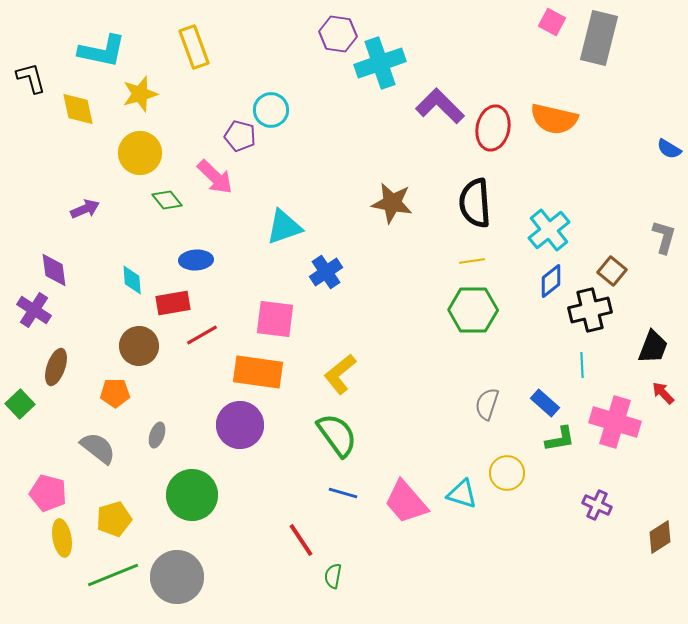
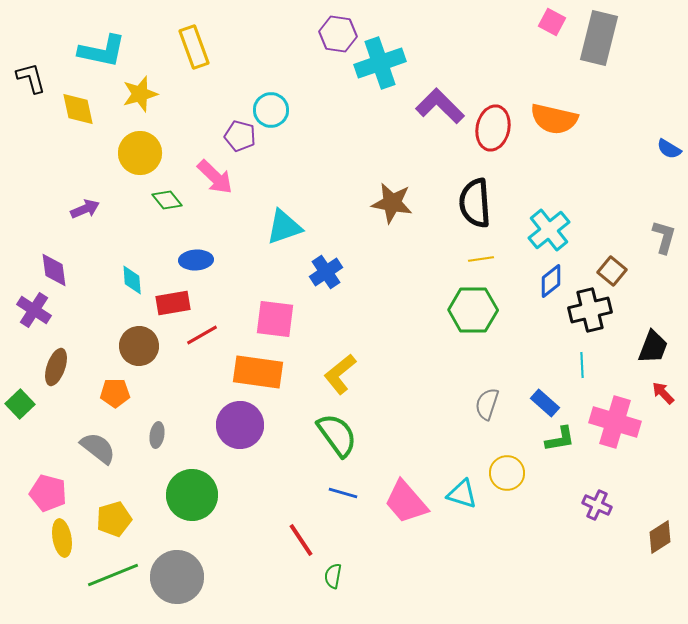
yellow line at (472, 261): moved 9 px right, 2 px up
gray ellipse at (157, 435): rotated 10 degrees counterclockwise
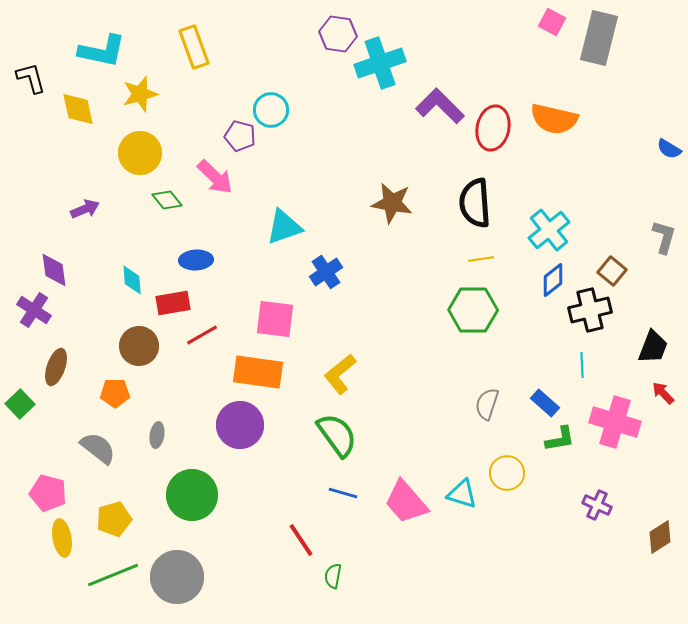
blue diamond at (551, 281): moved 2 px right, 1 px up
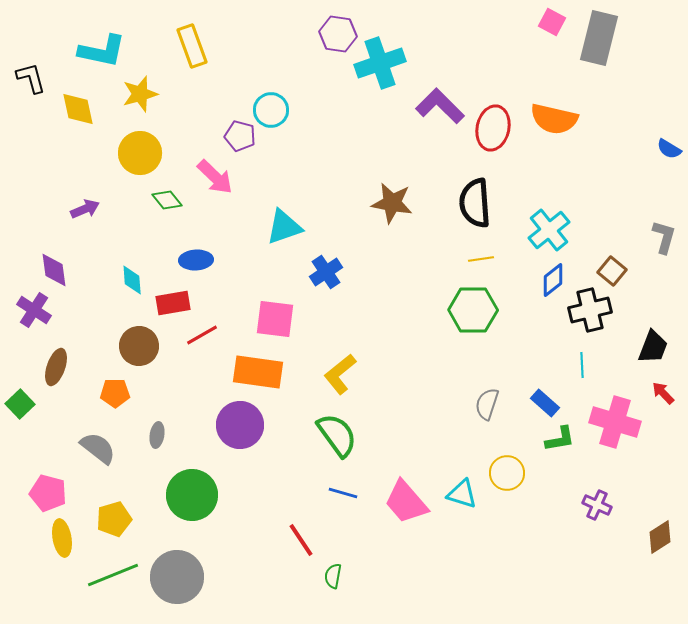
yellow rectangle at (194, 47): moved 2 px left, 1 px up
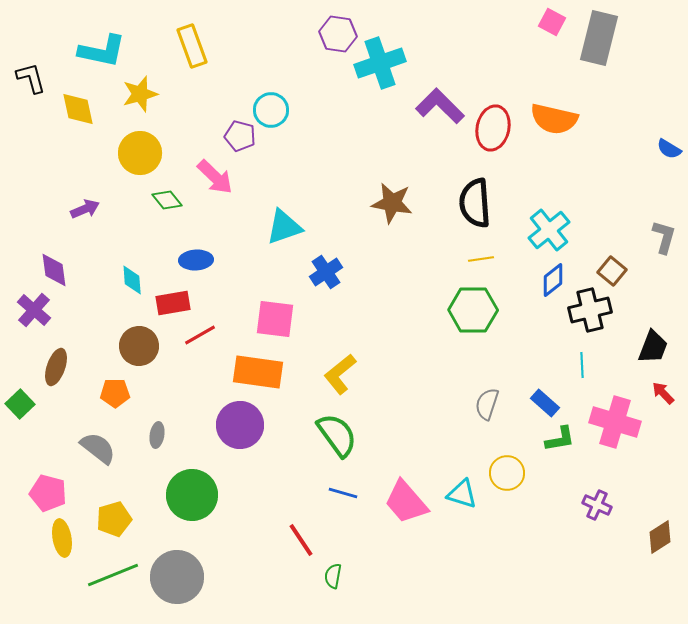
purple cross at (34, 310): rotated 8 degrees clockwise
red line at (202, 335): moved 2 px left
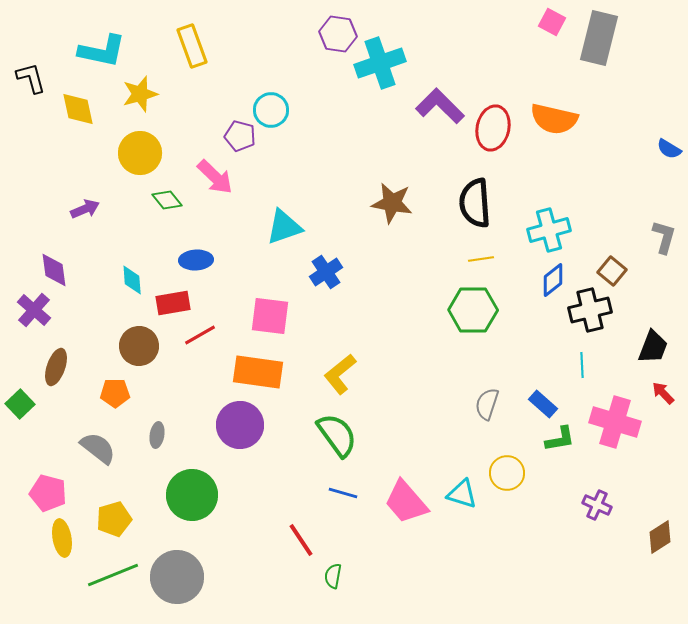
cyan cross at (549, 230): rotated 24 degrees clockwise
pink square at (275, 319): moved 5 px left, 3 px up
blue rectangle at (545, 403): moved 2 px left, 1 px down
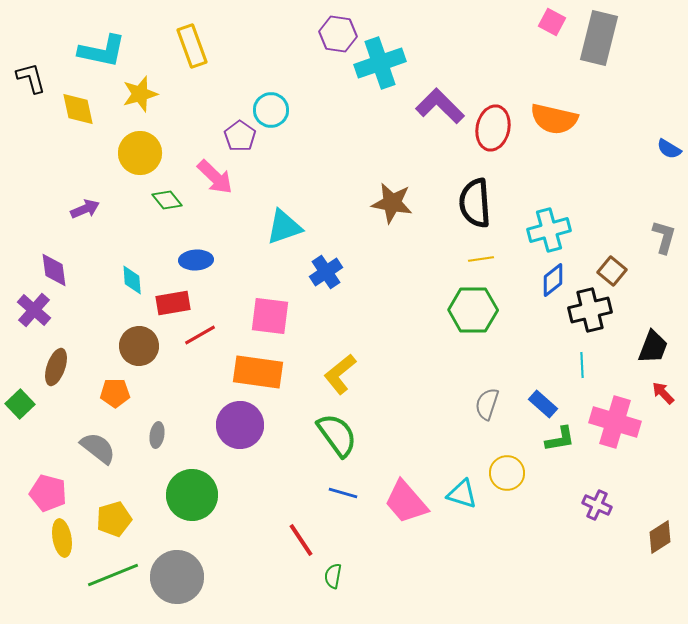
purple pentagon at (240, 136): rotated 20 degrees clockwise
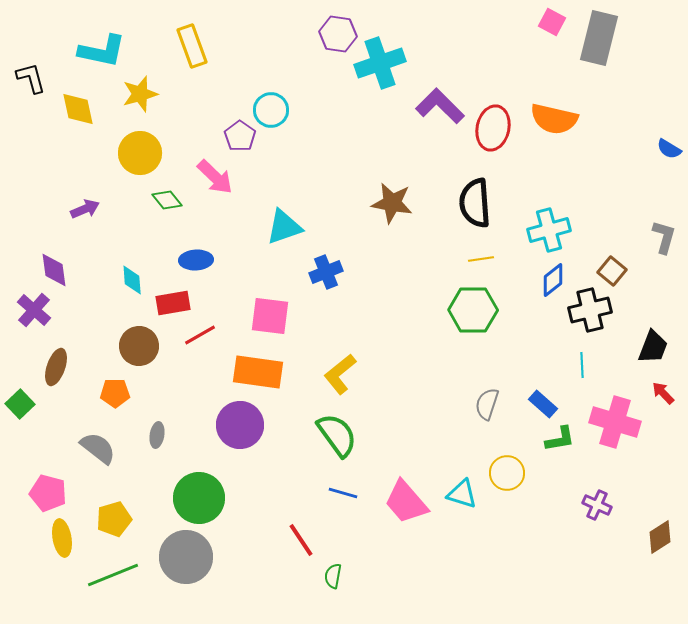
blue cross at (326, 272): rotated 12 degrees clockwise
green circle at (192, 495): moved 7 px right, 3 px down
gray circle at (177, 577): moved 9 px right, 20 px up
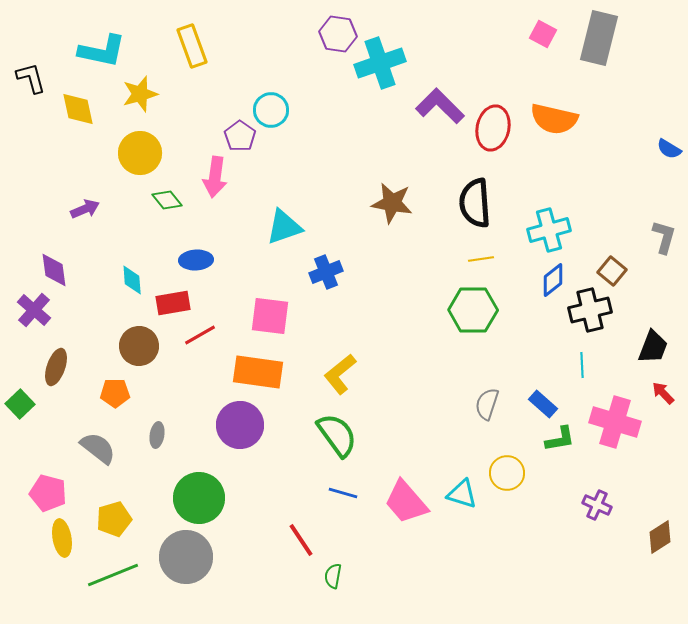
pink square at (552, 22): moved 9 px left, 12 px down
pink arrow at (215, 177): rotated 54 degrees clockwise
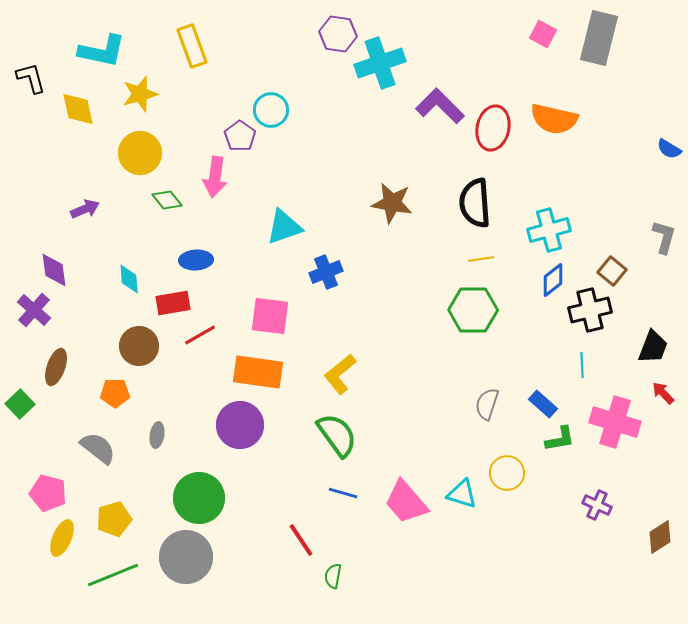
cyan diamond at (132, 280): moved 3 px left, 1 px up
yellow ellipse at (62, 538): rotated 33 degrees clockwise
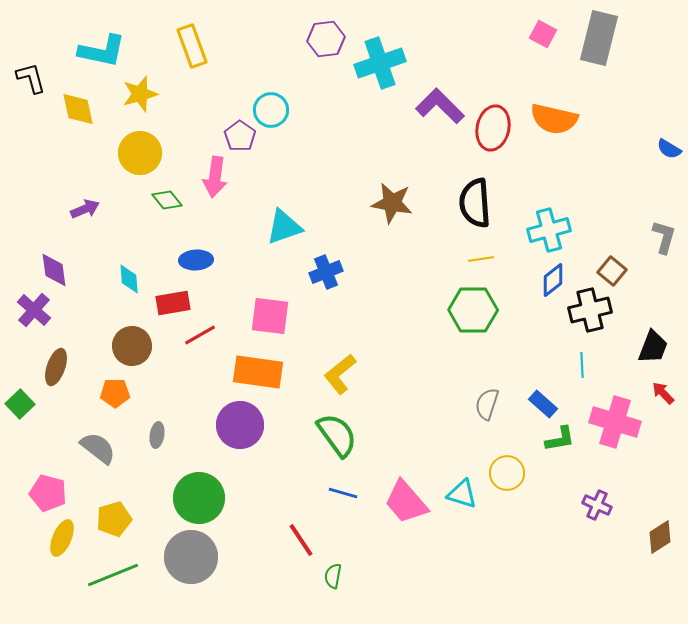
purple hexagon at (338, 34): moved 12 px left, 5 px down; rotated 15 degrees counterclockwise
brown circle at (139, 346): moved 7 px left
gray circle at (186, 557): moved 5 px right
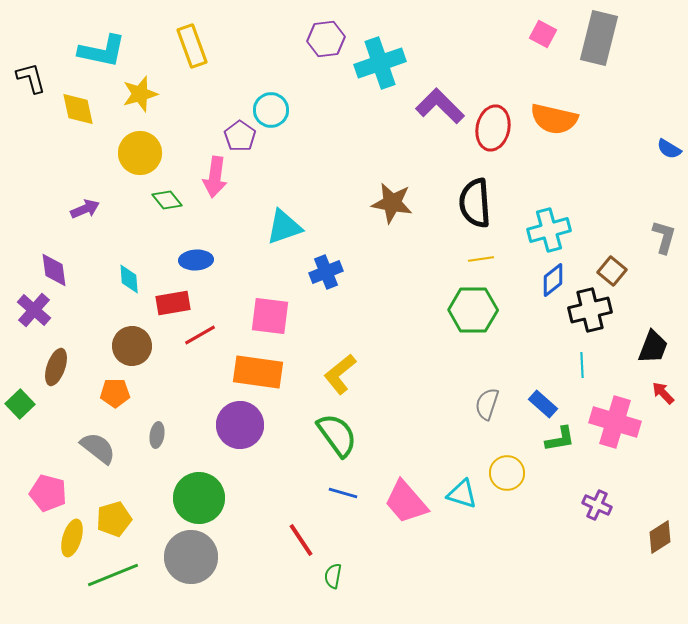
yellow ellipse at (62, 538): moved 10 px right; rotated 6 degrees counterclockwise
